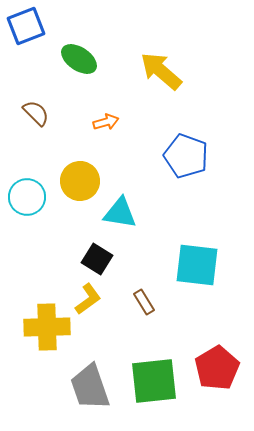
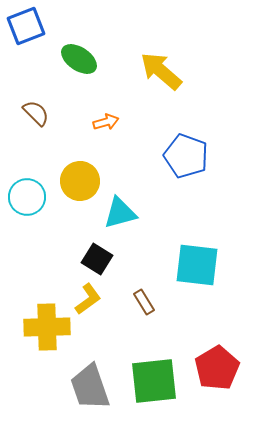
cyan triangle: rotated 24 degrees counterclockwise
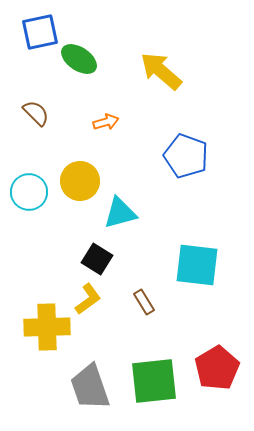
blue square: moved 14 px right, 6 px down; rotated 9 degrees clockwise
cyan circle: moved 2 px right, 5 px up
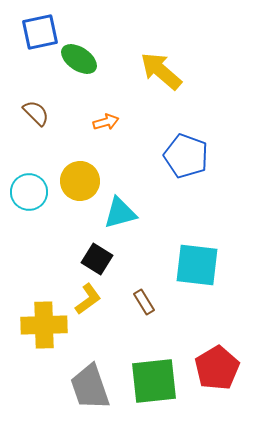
yellow cross: moved 3 px left, 2 px up
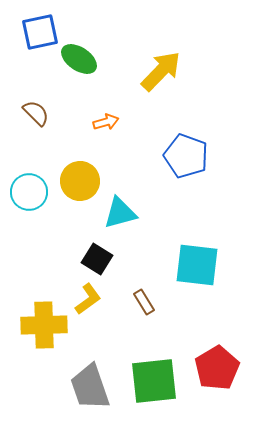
yellow arrow: rotated 93 degrees clockwise
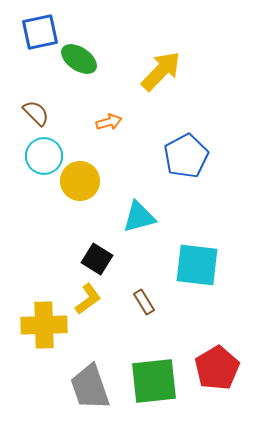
orange arrow: moved 3 px right
blue pentagon: rotated 24 degrees clockwise
cyan circle: moved 15 px right, 36 px up
cyan triangle: moved 19 px right, 4 px down
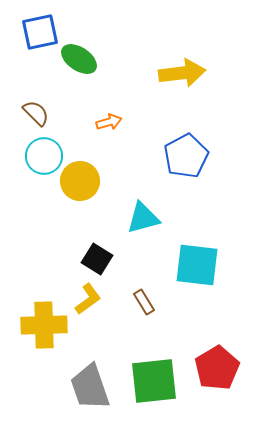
yellow arrow: moved 21 px right, 2 px down; rotated 39 degrees clockwise
cyan triangle: moved 4 px right, 1 px down
